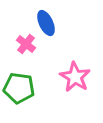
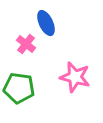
pink star: rotated 16 degrees counterclockwise
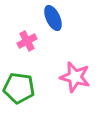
blue ellipse: moved 7 px right, 5 px up
pink cross: moved 1 px right, 3 px up; rotated 24 degrees clockwise
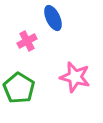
green pentagon: rotated 24 degrees clockwise
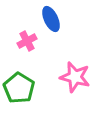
blue ellipse: moved 2 px left, 1 px down
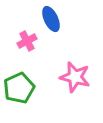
green pentagon: rotated 16 degrees clockwise
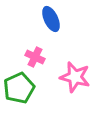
pink cross: moved 8 px right, 16 px down; rotated 36 degrees counterclockwise
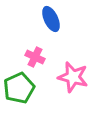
pink star: moved 2 px left
